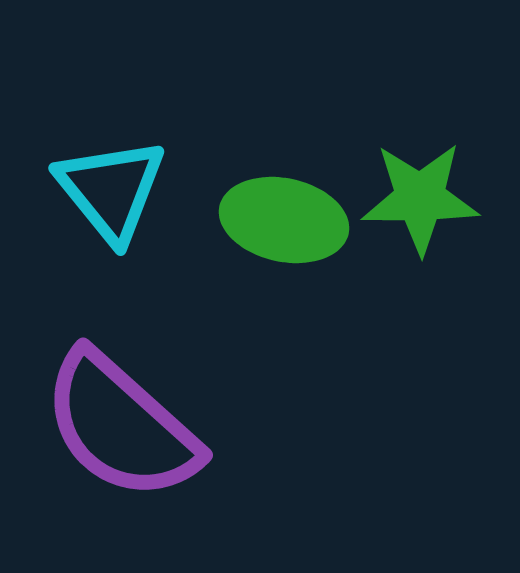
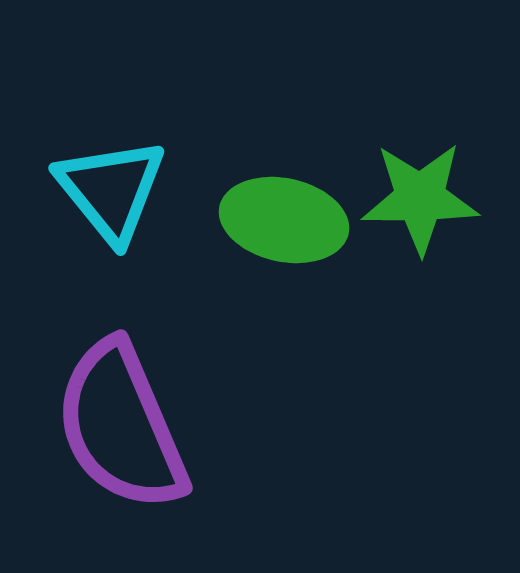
purple semicircle: rotated 25 degrees clockwise
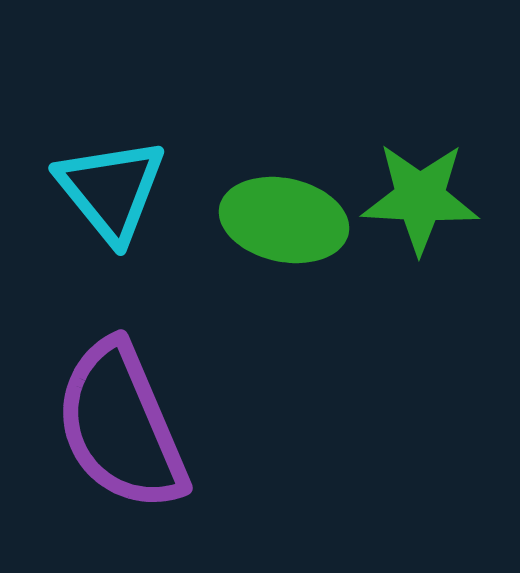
green star: rotated 3 degrees clockwise
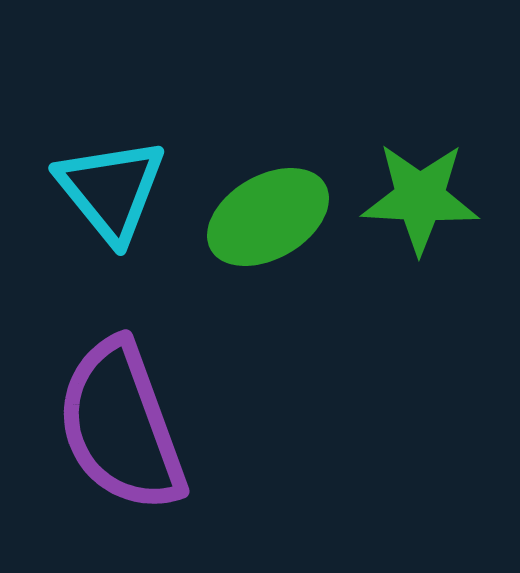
green ellipse: moved 16 px left, 3 px up; rotated 42 degrees counterclockwise
purple semicircle: rotated 3 degrees clockwise
